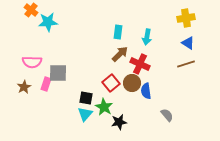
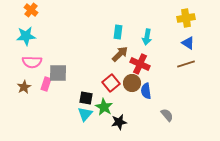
cyan star: moved 22 px left, 14 px down
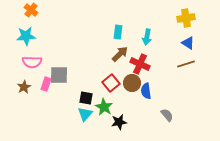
gray square: moved 1 px right, 2 px down
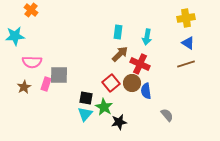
cyan star: moved 11 px left
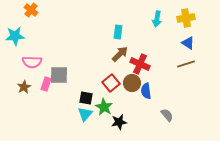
cyan arrow: moved 10 px right, 18 px up
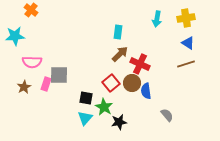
cyan triangle: moved 4 px down
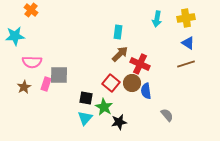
red square: rotated 12 degrees counterclockwise
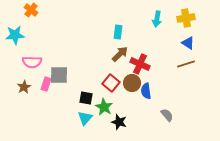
cyan star: moved 1 px up
black star: rotated 28 degrees clockwise
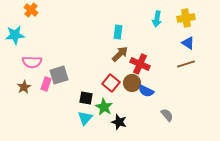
gray square: rotated 18 degrees counterclockwise
blue semicircle: rotated 56 degrees counterclockwise
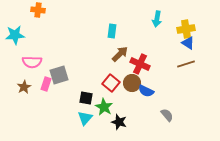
orange cross: moved 7 px right; rotated 32 degrees counterclockwise
yellow cross: moved 11 px down
cyan rectangle: moved 6 px left, 1 px up
